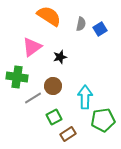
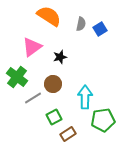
green cross: rotated 30 degrees clockwise
brown circle: moved 2 px up
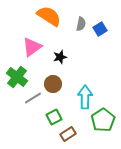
green pentagon: rotated 25 degrees counterclockwise
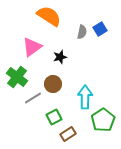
gray semicircle: moved 1 px right, 8 px down
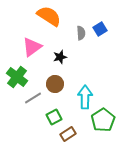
gray semicircle: moved 1 px left, 1 px down; rotated 16 degrees counterclockwise
brown circle: moved 2 px right
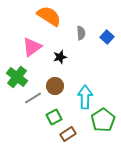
blue square: moved 7 px right, 8 px down; rotated 16 degrees counterclockwise
brown circle: moved 2 px down
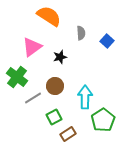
blue square: moved 4 px down
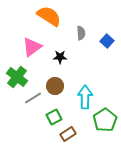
black star: rotated 16 degrees clockwise
green pentagon: moved 2 px right
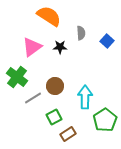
black star: moved 10 px up
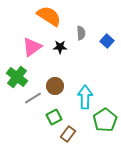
brown rectangle: rotated 21 degrees counterclockwise
